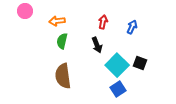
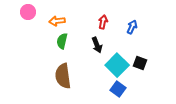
pink circle: moved 3 px right, 1 px down
blue square: rotated 21 degrees counterclockwise
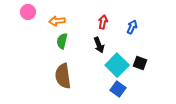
black arrow: moved 2 px right
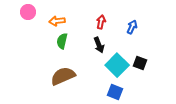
red arrow: moved 2 px left
brown semicircle: rotated 75 degrees clockwise
blue square: moved 3 px left, 3 px down; rotated 14 degrees counterclockwise
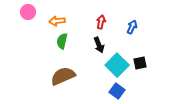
black square: rotated 32 degrees counterclockwise
blue square: moved 2 px right, 1 px up; rotated 14 degrees clockwise
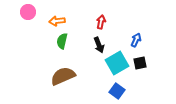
blue arrow: moved 4 px right, 13 px down
cyan square: moved 2 px up; rotated 15 degrees clockwise
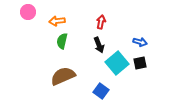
blue arrow: moved 4 px right, 2 px down; rotated 80 degrees clockwise
cyan square: rotated 10 degrees counterclockwise
blue square: moved 16 px left
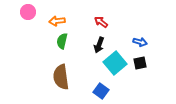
red arrow: rotated 64 degrees counterclockwise
black arrow: rotated 42 degrees clockwise
cyan square: moved 2 px left
brown semicircle: moved 2 px left, 1 px down; rotated 75 degrees counterclockwise
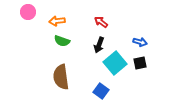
green semicircle: rotated 84 degrees counterclockwise
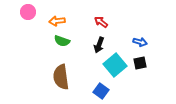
cyan square: moved 2 px down
